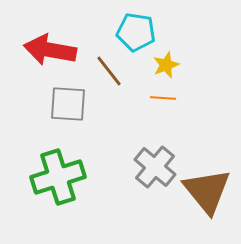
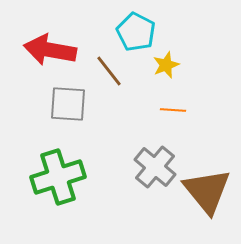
cyan pentagon: rotated 18 degrees clockwise
orange line: moved 10 px right, 12 px down
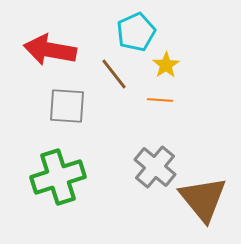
cyan pentagon: rotated 21 degrees clockwise
yellow star: rotated 12 degrees counterclockwise
brown line: moved 5 px right, 3 px down
gray square: moved 1 px left, 2 px down
orange line: moved 13 px left, 10 px up
brown triangle: moved 4 px left, 8 px down
